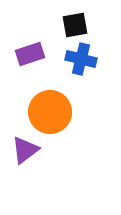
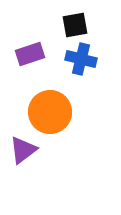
purple triangle: moved 2 px left
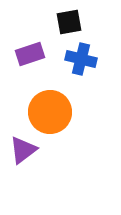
black square: moved 6 px left, 3 px up
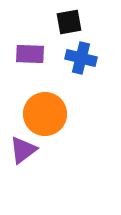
purple rectangle: rotated 20 degrees clockwise
blue cross: moved 1 px up
orange circle: moved 5 px left, 2 px down
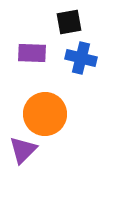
purple rectangle: moved 2 px right, 1 px up
purple triangle: rotated 8 degrees counterclockwise
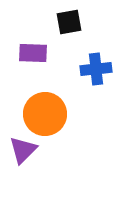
purple rectangle: moved 1 px right
blue cross: moved 15 px right, 11 px down; rotated 20 degrees counterclockwise
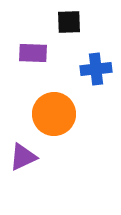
black square: rotated 8 degrees clockwise
orange circle: moved 9 px right
purple triangle: moved 7 px down; rotated 20 degrees clockwise
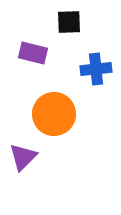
purple rectangle: rotated 12 degrees clockwise
purple triangle: rotated 20 degrees counterclockwise
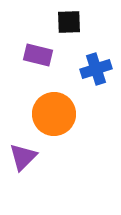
purple rectangle: moved 5 px right, 2 px down
blue cross: rotated 12 degrees counterclockwise
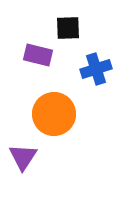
black square: moved 1 px left, 6 px down
purple triangle: rotated 12 degrees counterclockwise
